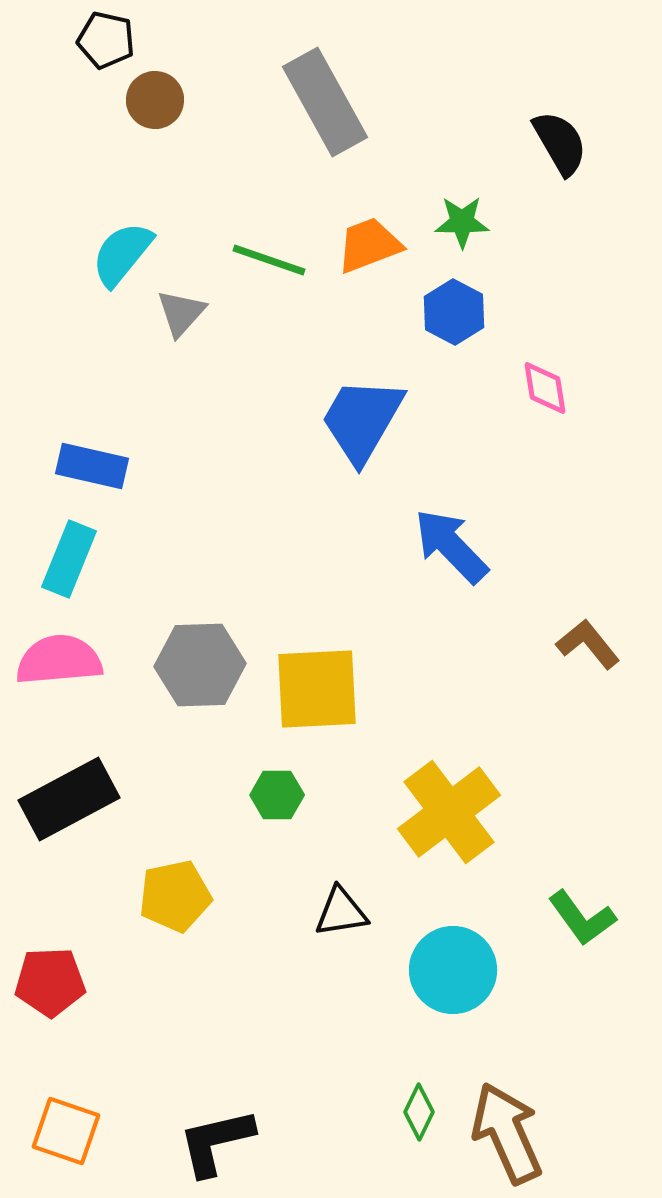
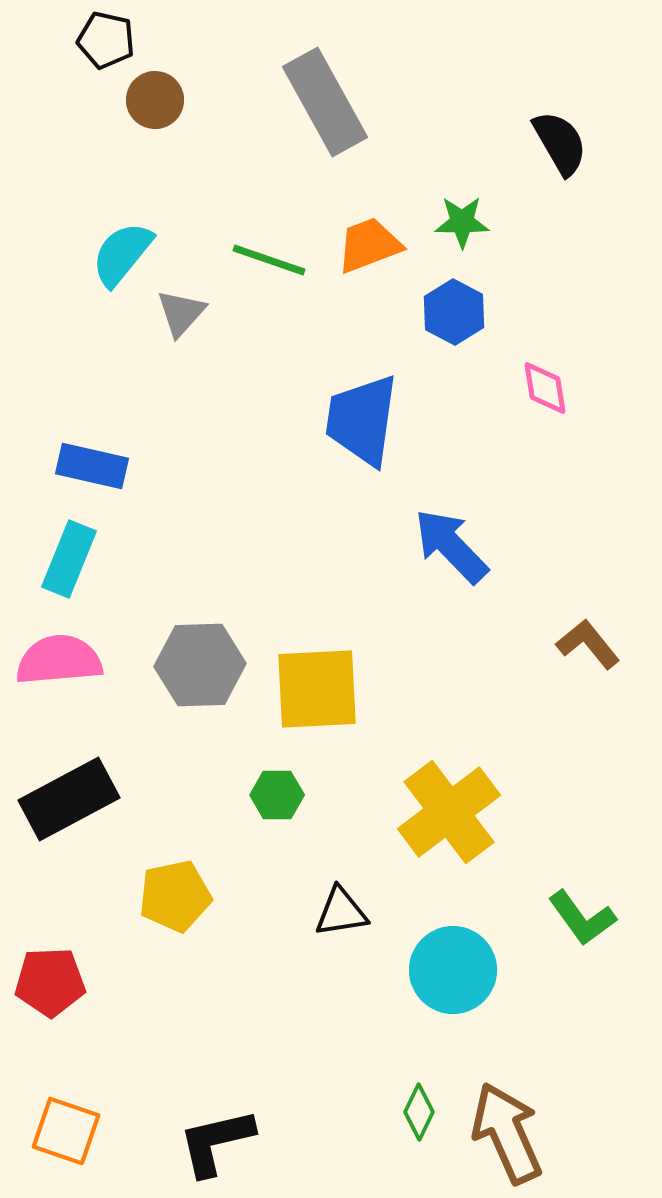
blue trapezoid: rotated 22 degrees counterclockwise
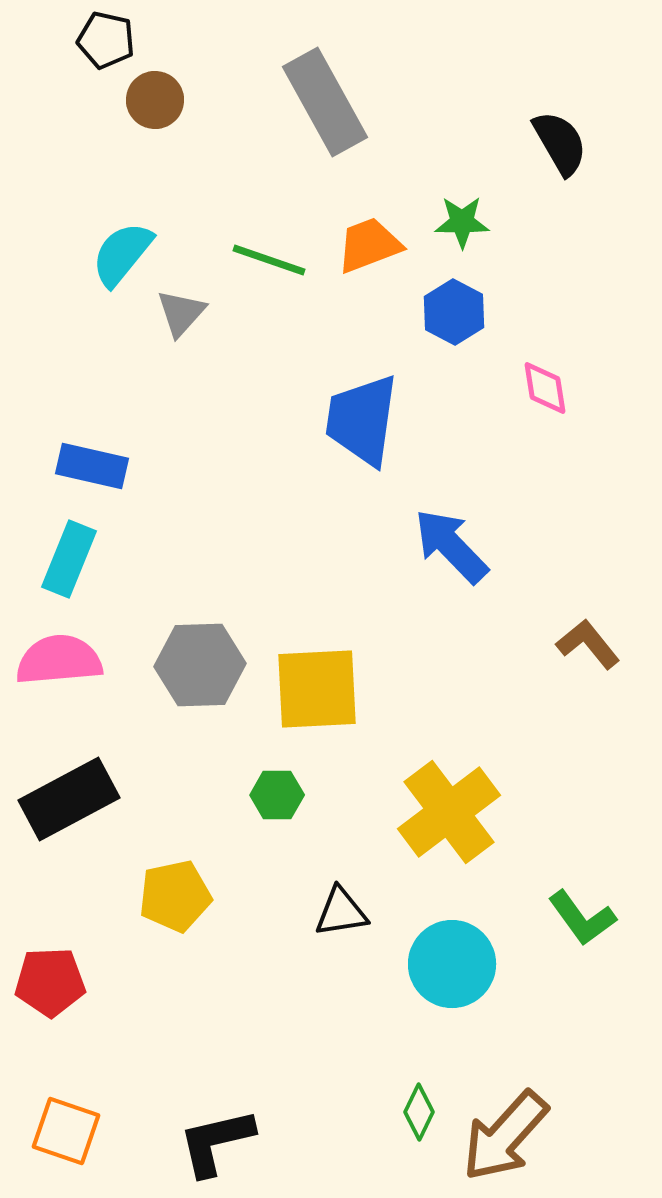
cyan circle: moved 1 px left, 6 px up
brown arrow: moved 2 px left, 3 px down; rotated 114 degrees counterclockwise
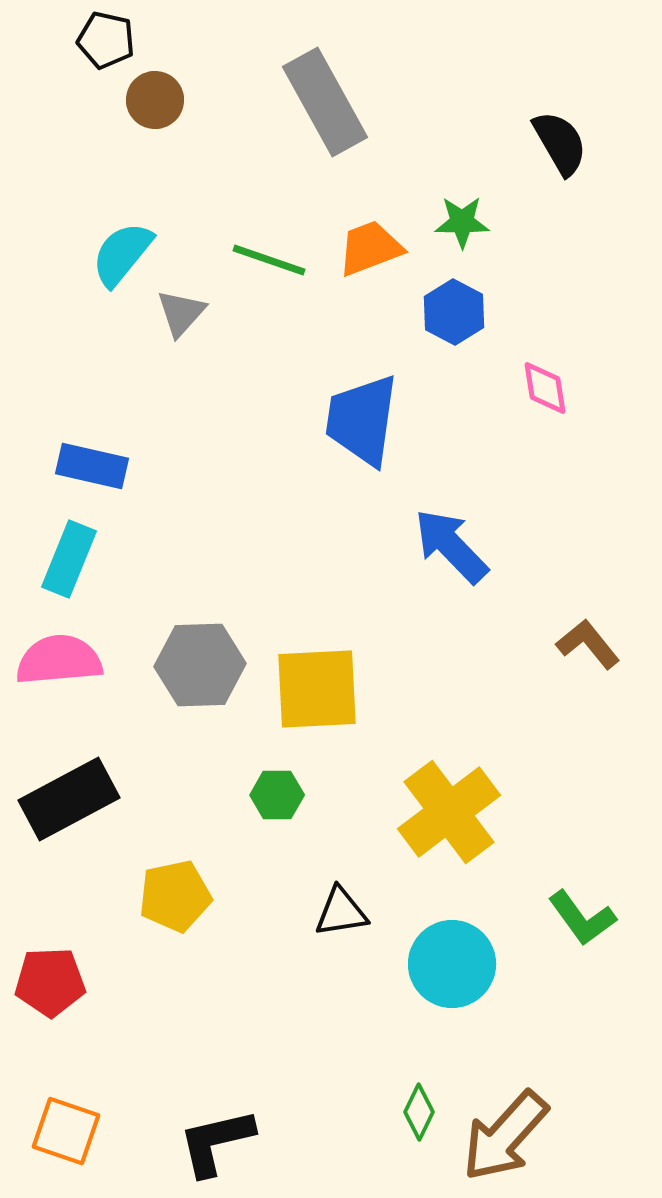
orange trapezoid: moved 1 px right, 3 px down
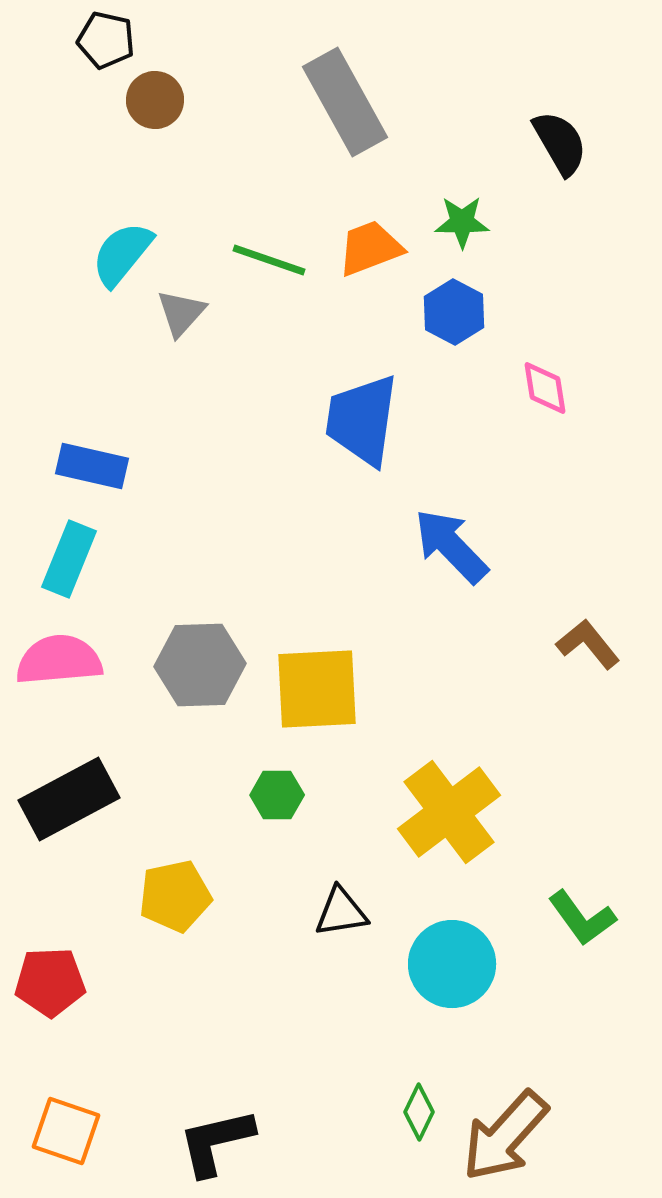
gray rectangle: moved 20 px right
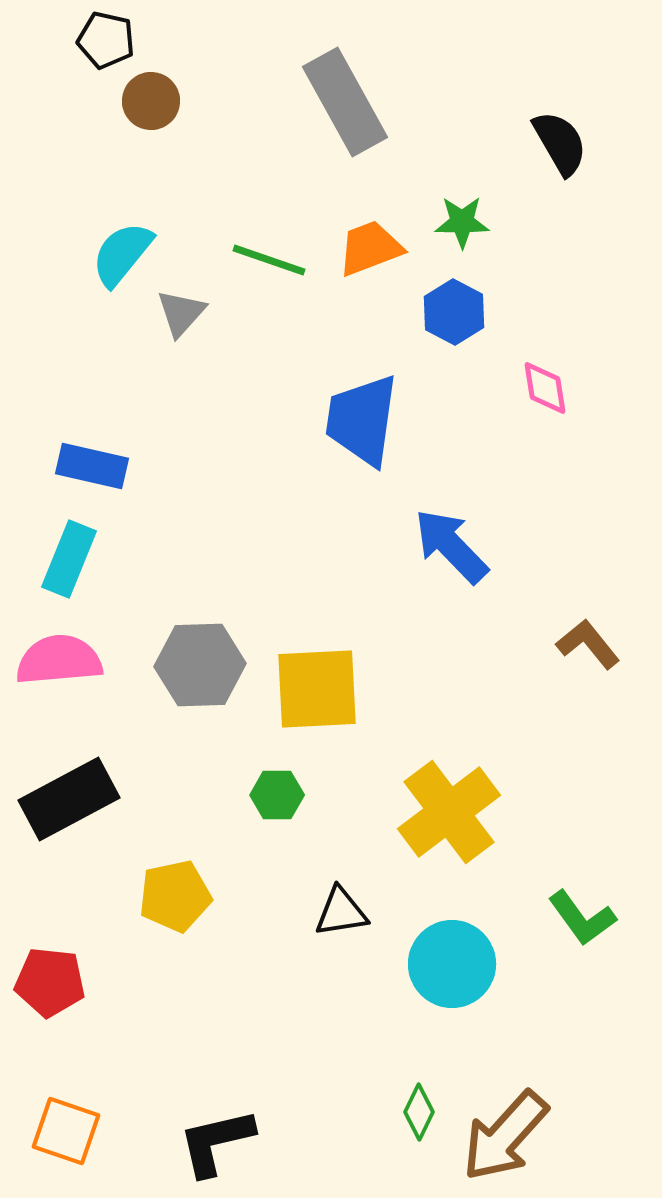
brown circle: moved 4 px left, 1 px down
red pentagon: rotated 8 degrees clockwise
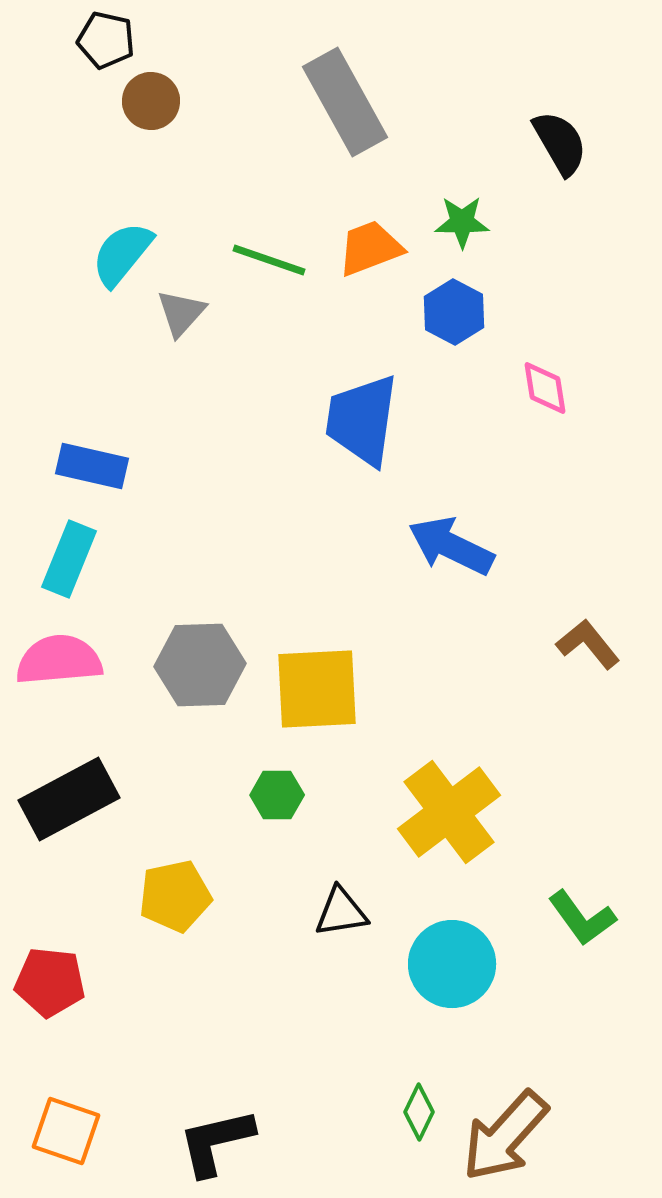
blue arrow: rotated 20 degrees counterclockwise
